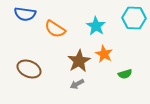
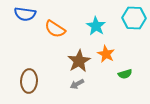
orange star: moved 2 px right
brown ellipse: moved 12 px down; rotated 70 degrees clockwise
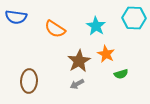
blue semicircle: moved 9 px left, 3 px down
green semicircle: moved 4 px left
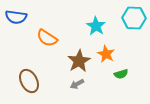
orange semicircle: moved 8 px left, 9 px down
brown ellipse: rotated 30 degrees counterclockwise
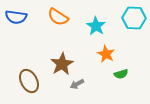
orange semicircle: moved 11 px right, 21 px up
brown star: moved 17 px left, 3 px down
